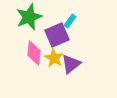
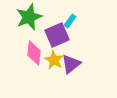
yellow star: moved 2 px down
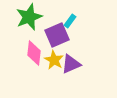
purple triangle: rotated 15 degrees clockwise
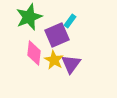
purple triangle: rotated 30 degrees counterclockwise
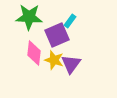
green star: rotated 24 degrees clockwise
yellow star: rotated 12 degrees counterclockwise
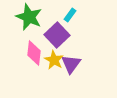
green star: rotated 20 degrees clockwise
cyan rectangle: moved 6 px up
purple square: rotated 20 degrees counterclockwise
yellow star: rotated 12 degrees clockwise
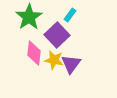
green star: rotated 16 degrees clockwise
yellow star: rotated 18 degrees counterclockwise
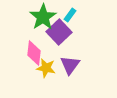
green star: moved 14 px right
purple square: moved 2 px right, 3 px up
yellow star: moved 8 px left, 8 px down
purple triangle: moved 1 px left, 1 px down
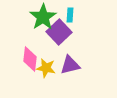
cyan rectangle: rotated 32 degrees counterclockwise
pink diamond: moved 4 px left, 6 px down
purple triangle: rotated 40 degrees clockwise
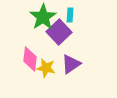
purple triangle: moved 1 px right, 1 px up; rotated 20 degrees counterclockwise
